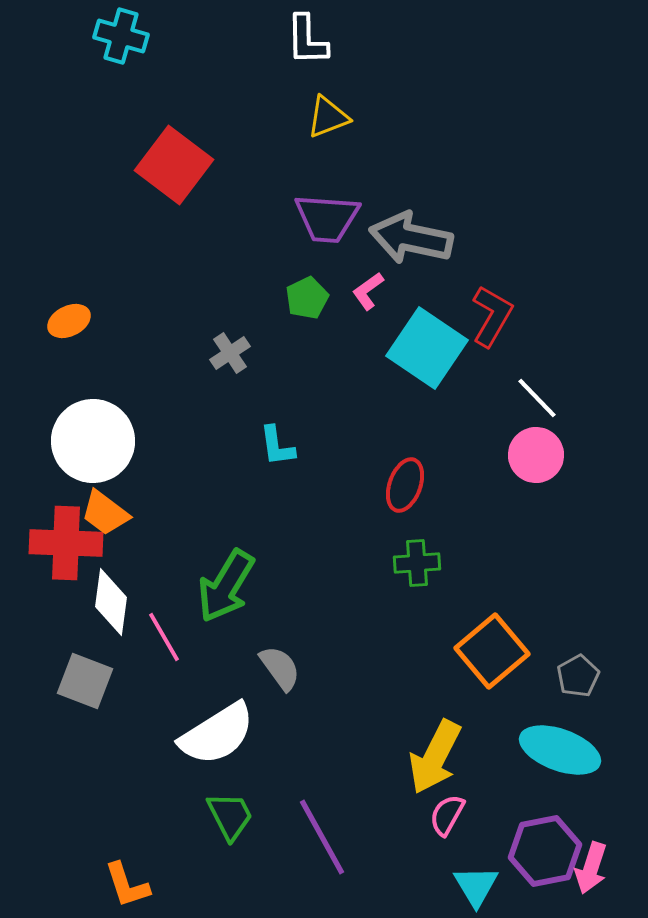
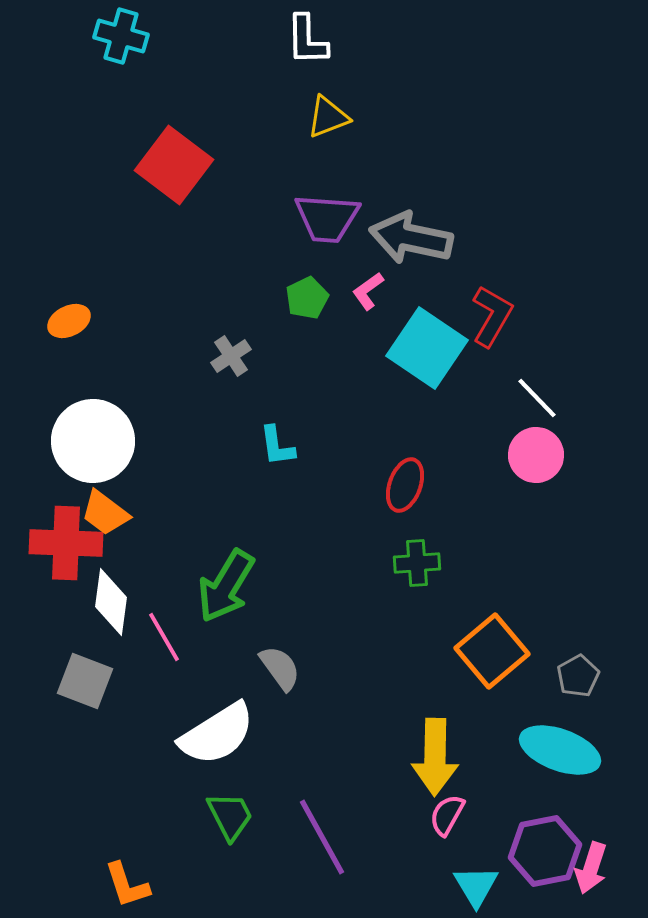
gray cross: moved 1 px right, 3 px down
yellow arrow: rotated 26 degrees counterclockwise
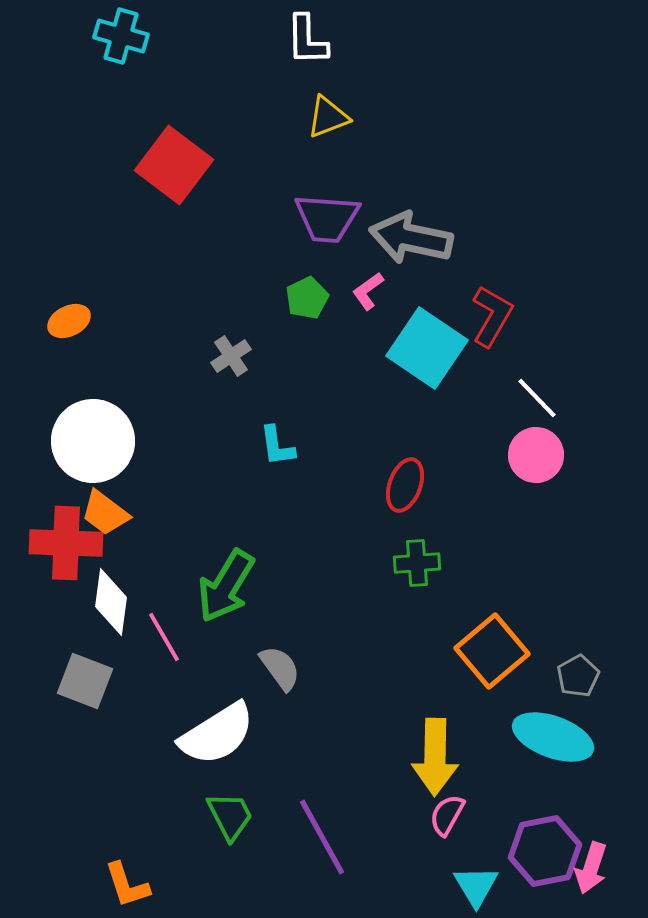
cyan ellipse: moved 7 px left, 13 px up
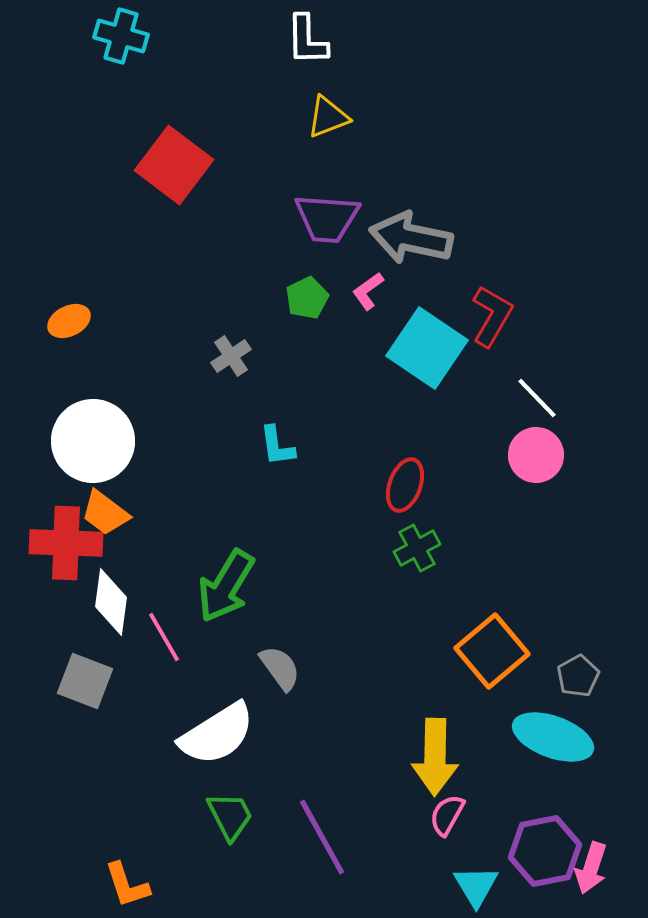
green cross: moved 15 px up; rotated 24 degrees counterclockwise
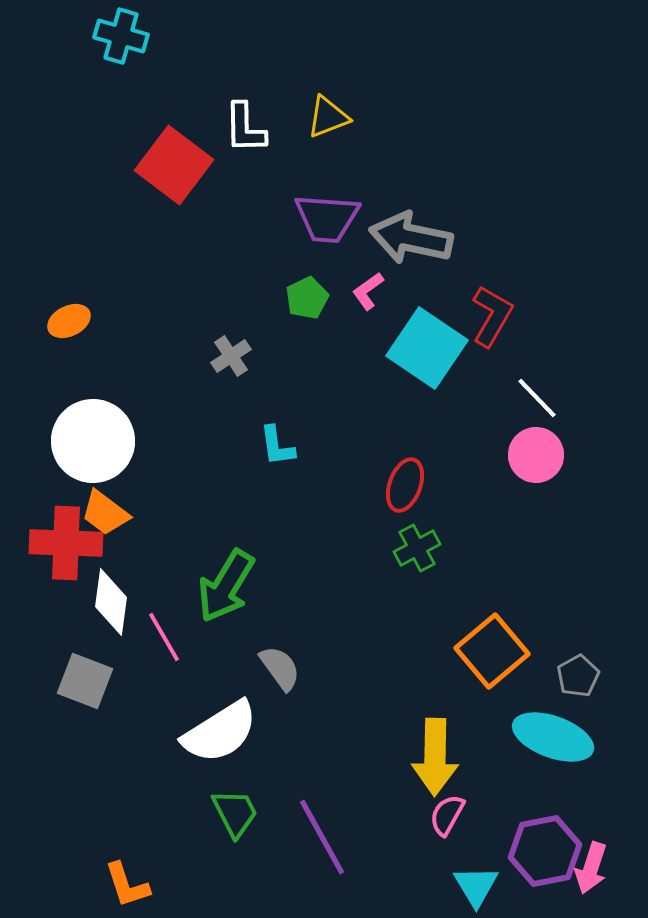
white L-shape: moved 62 px left, 88 px down
white semicircle: moved 3 px right, 2 px up
green trapezoid: moved 5 px right, 3 px up
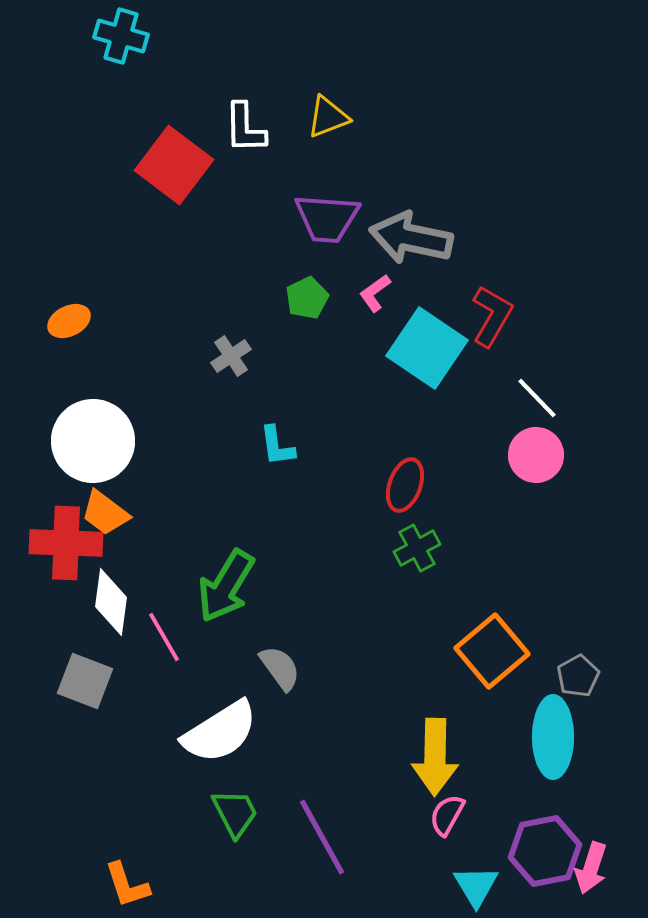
pink L-shape: moved 7 px right, 2 px down
cyan ellipse: rotated 70 degrees clockwise
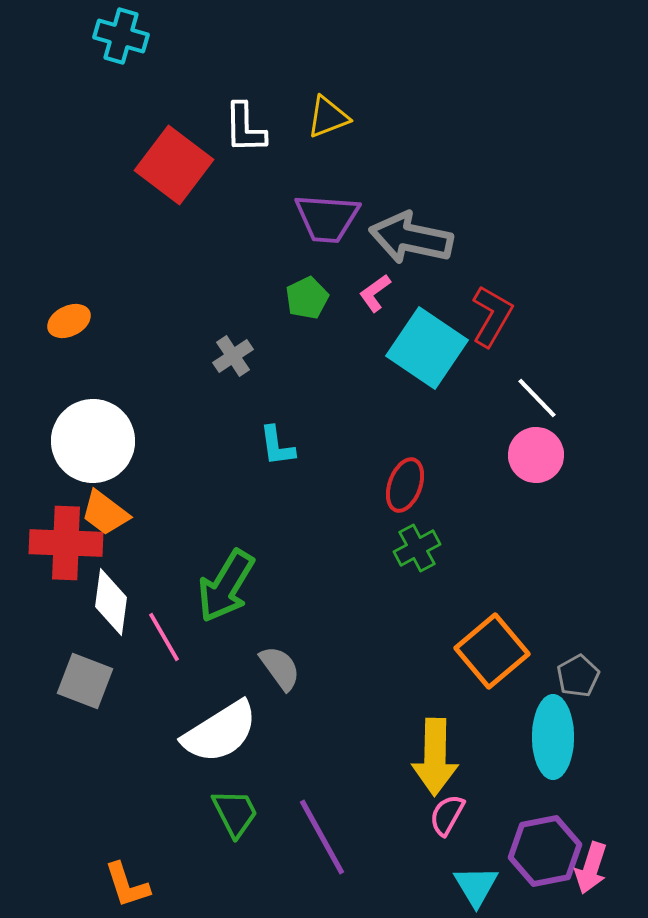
gray cross: moved 2 px right
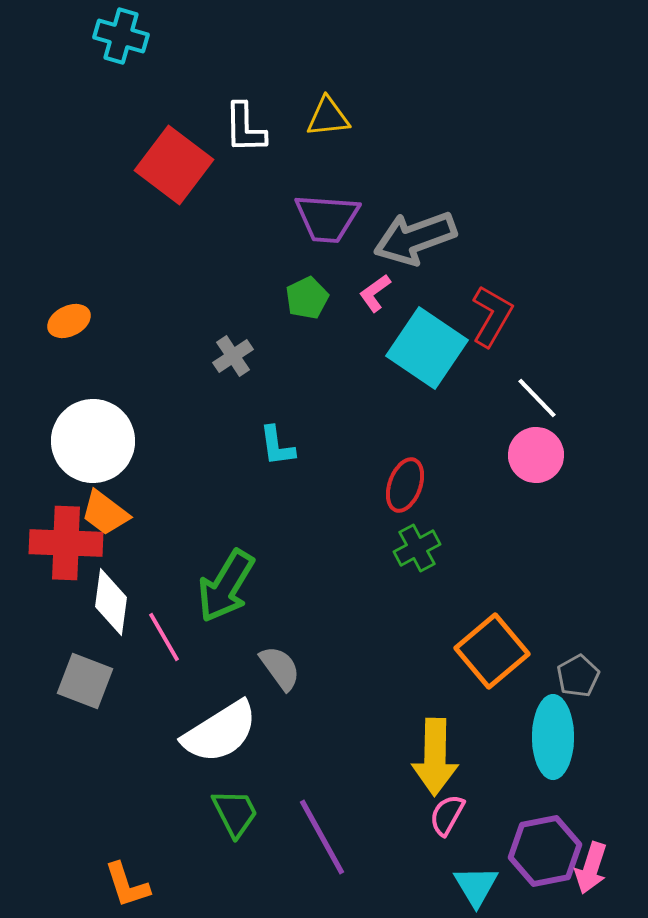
yellow triangle: rotated 15 degrees clockwise
gray arrow: moved 4 px right; rotated 32 degrees counterclockwise
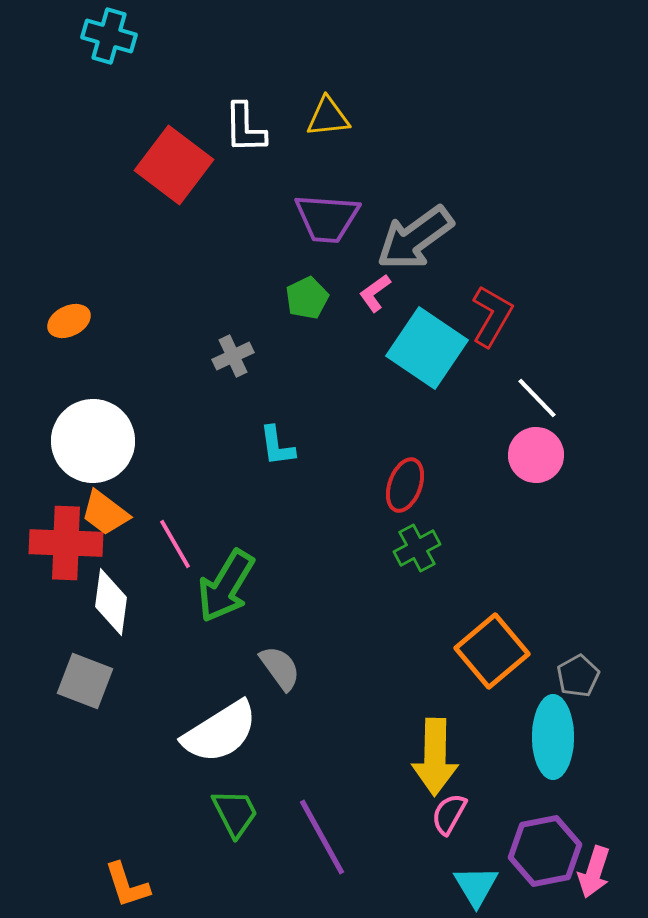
cyan cross: moved 12 px left
gray arrow: rotated 16 degrees counterclockwise
gray cross: rotated 9 degrees clockwise
pink line: moved 11 px right, 93 px up
pink semicircle: moved 2 px right, 1 px up
pink arrow: moved 3 px right, 4 px down
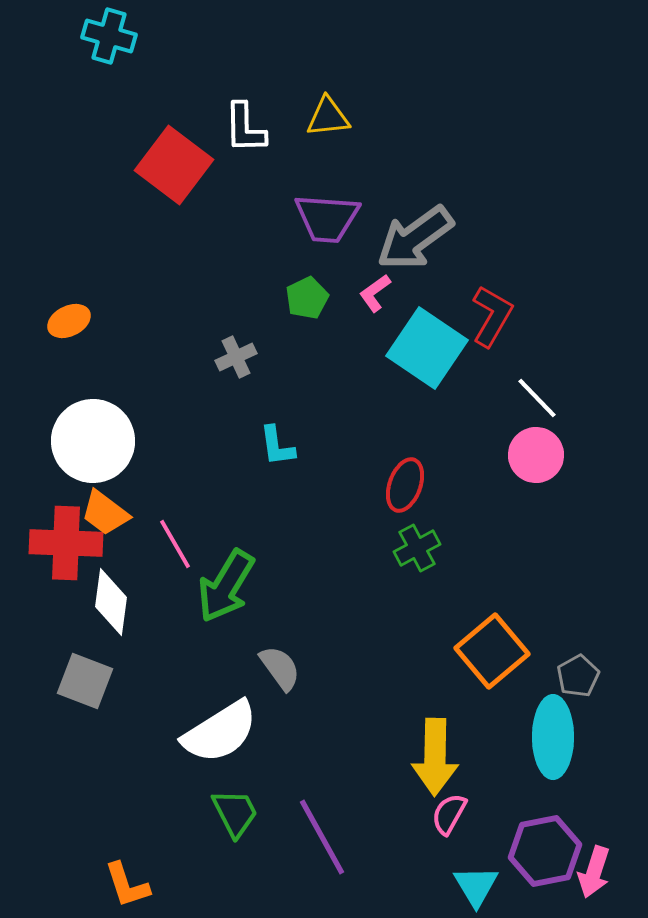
gray cross: moved 3 px right, 1 px down
